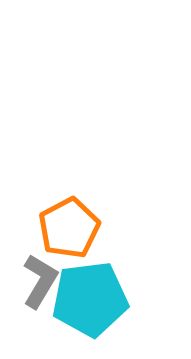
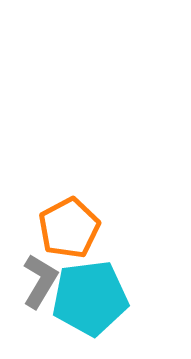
cyan pentagon: moved 1 px up
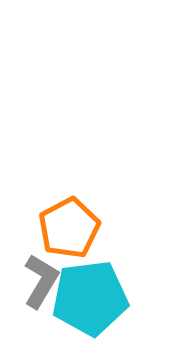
gray L-shape: moved 1 px right
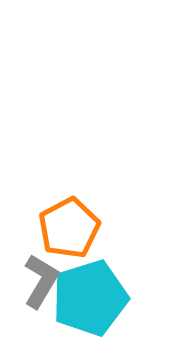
cyan pentagon: rotated 10 degrees counterclockwise
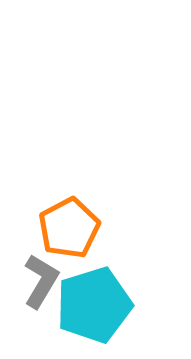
cyan pentagon: moved 4 px right, 7 px down
